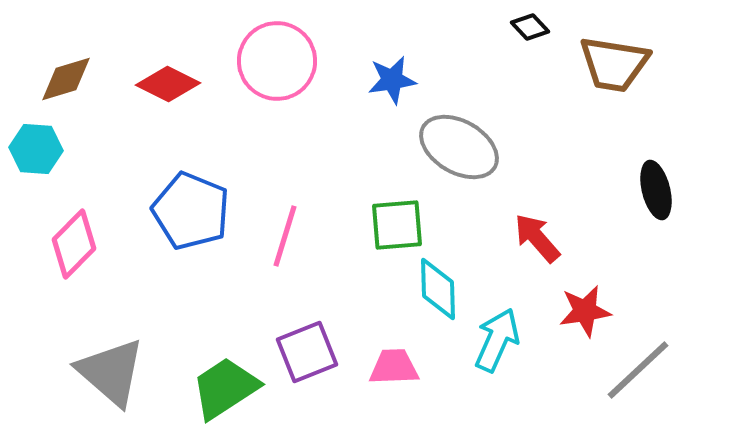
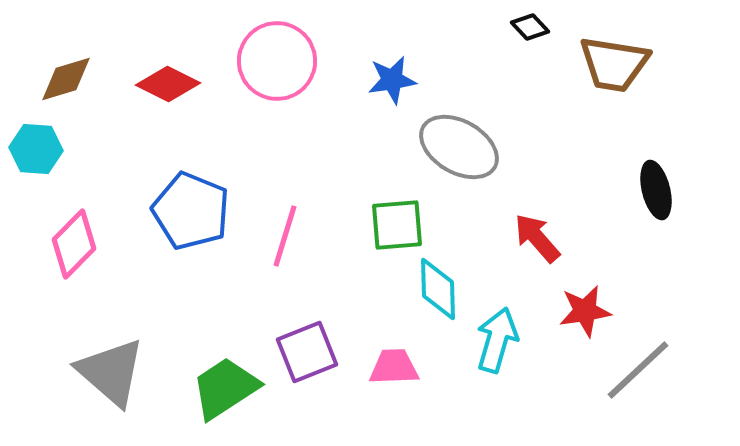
cyan arrow: rotated 8 degrees counterclockwise
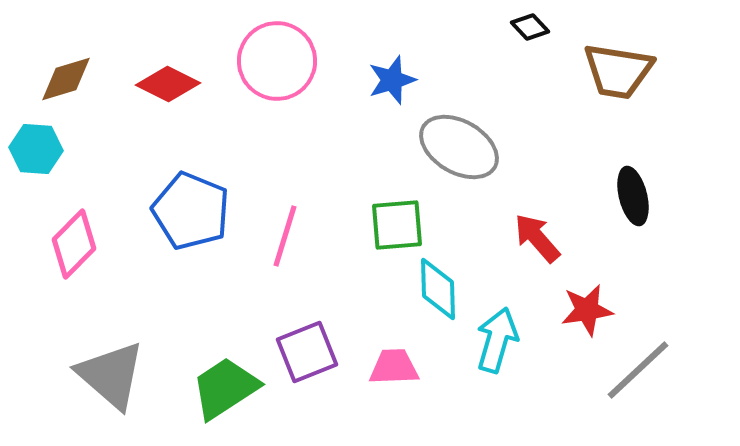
brown trapezoid: moved 4 px right, 7 px down
blue star: rotated 9 degrees counterclockwise
black ellipse: moved 23 px left, 6 px down
red star: moved 2 px right, 1 px up
gray triangle: moved 3 px down
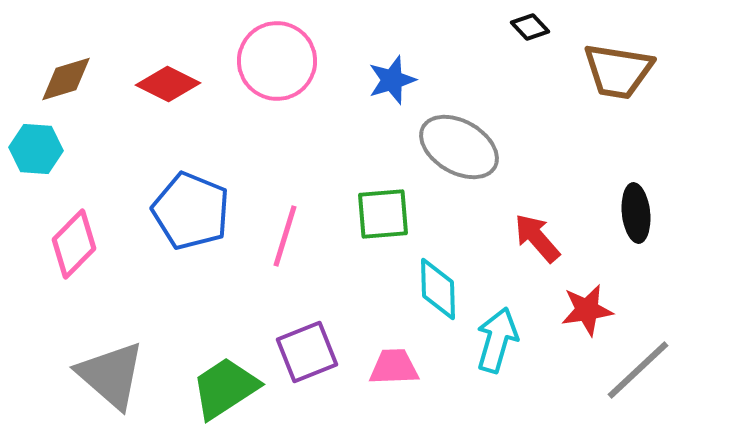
black ellipse: moved 3 px right, 17 px down; rotated 8 degrees clockwise
green square: moved 14 px left, 11 px up
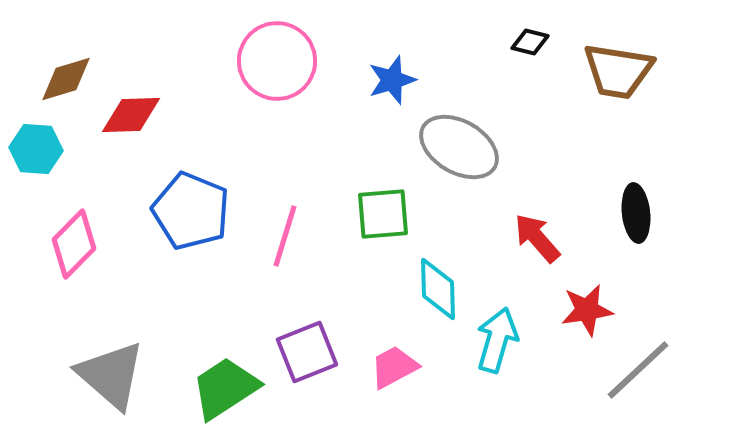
black diamond: moved 15 px down; rotated 33 degrees counterclockwise
red diamond: moved 37 px left, 31 px down; rotated 28 degrees counterclockwise
pink trapezoid: rotated 26 degrees counterclockwise
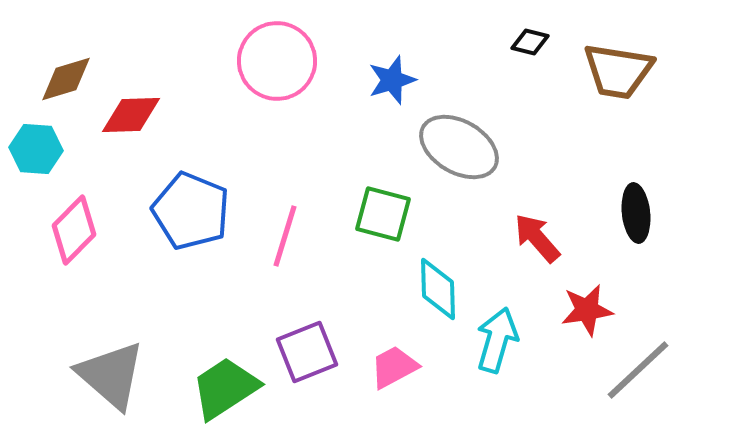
green square: rotated 20 degrees clockwise
pink diamond: moved 14 px up
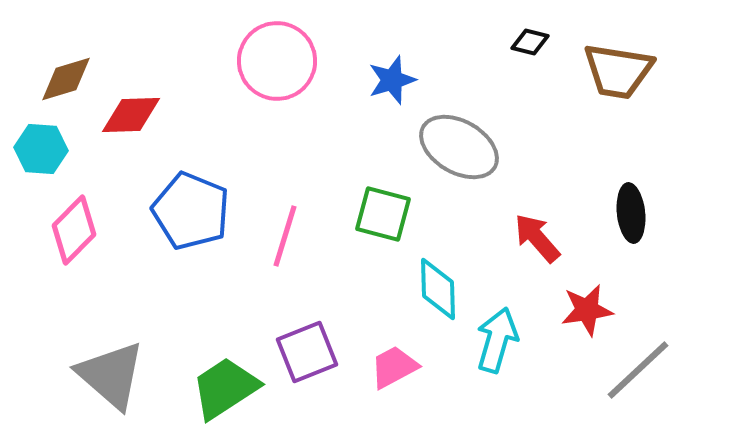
cyan hexagon: moved 5 px right
black ellipse: moved 5 px left
